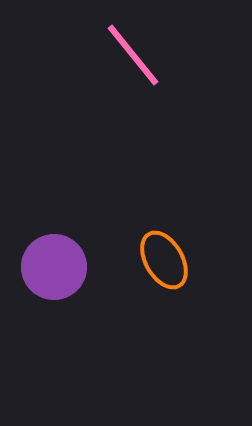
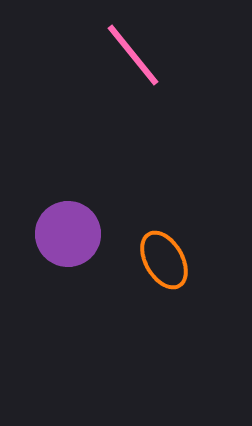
purple circle: moved 14 px right, 33 px up
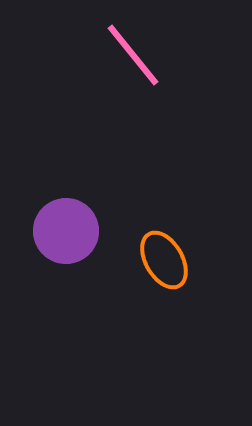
purple circle: moved 2 px left, 3 px up
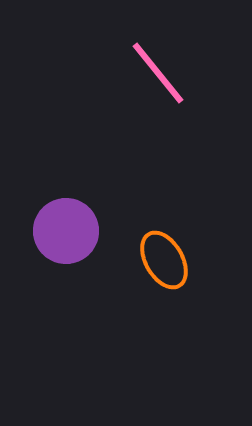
pink line: moved 25 px right, 18 px down
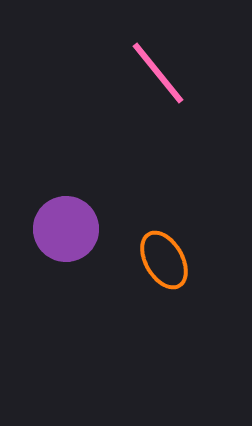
purple circle: moved 2 px up
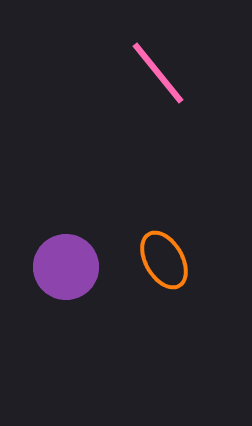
purple circle: moved 38 px down
